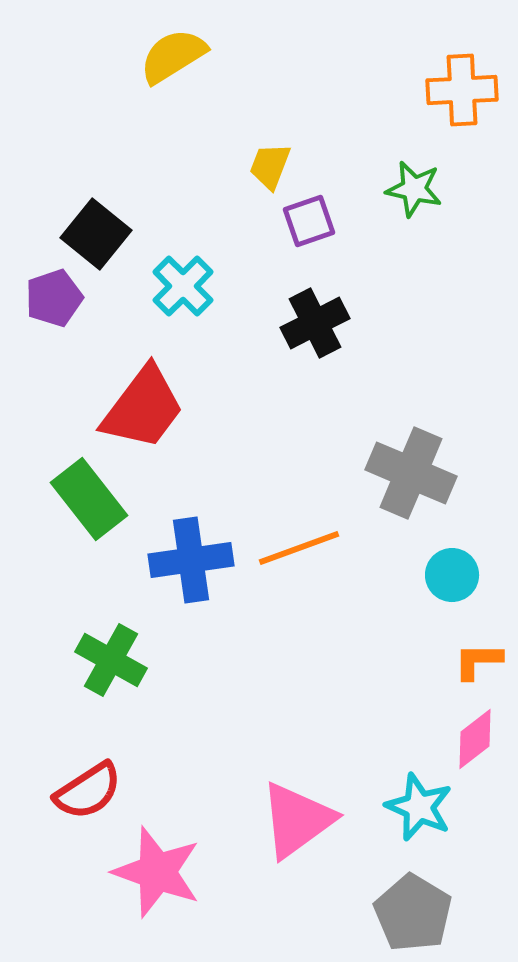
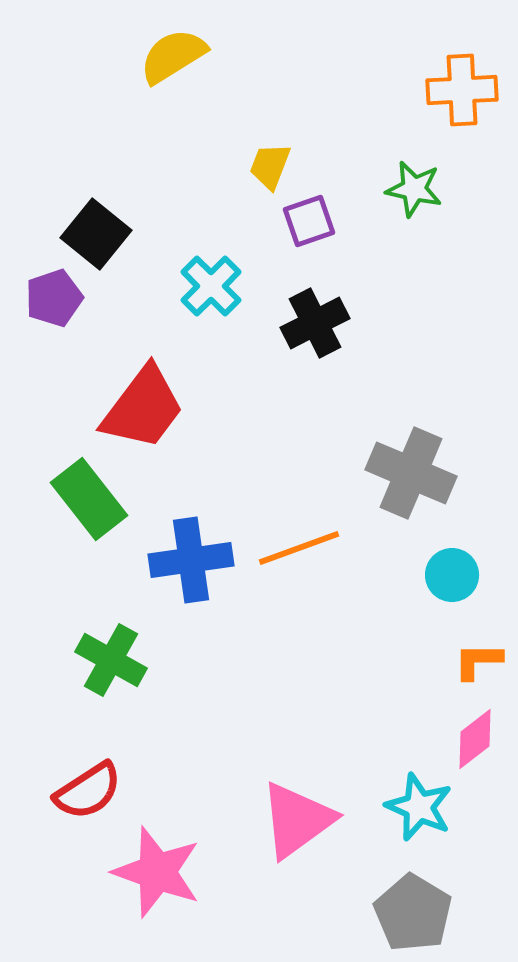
cyan cross: moved 28 px right
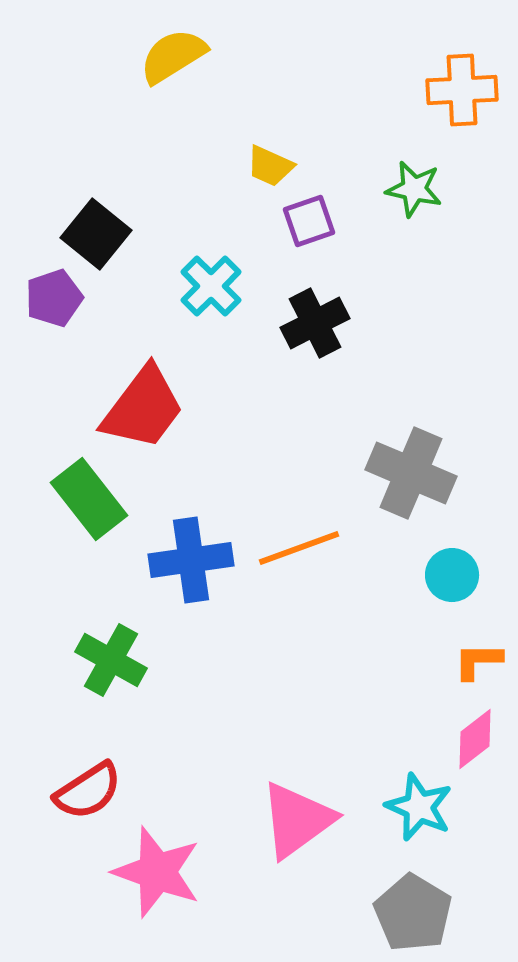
yellow trapezoid: rotated 87 degrees counterclockwise
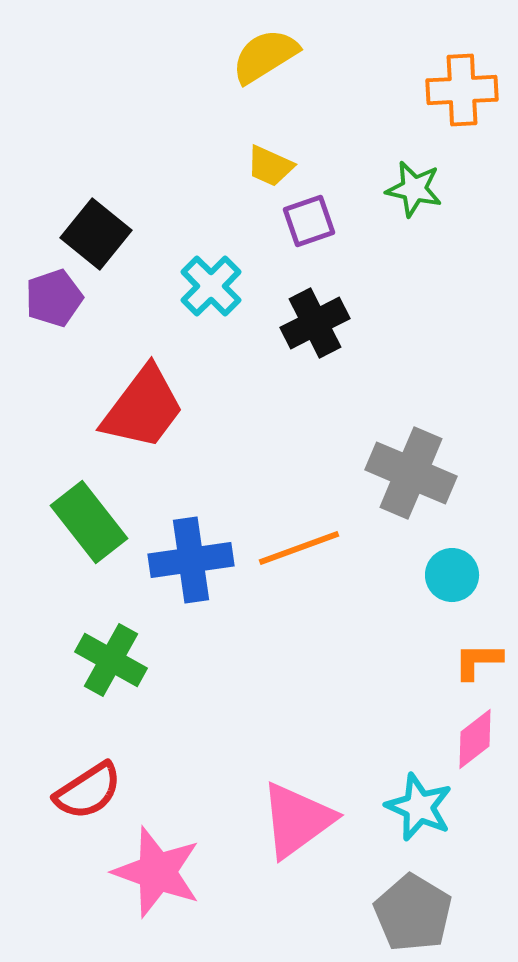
yellow semicircle: moved 92 px right
green rectangle: moved 23 px down
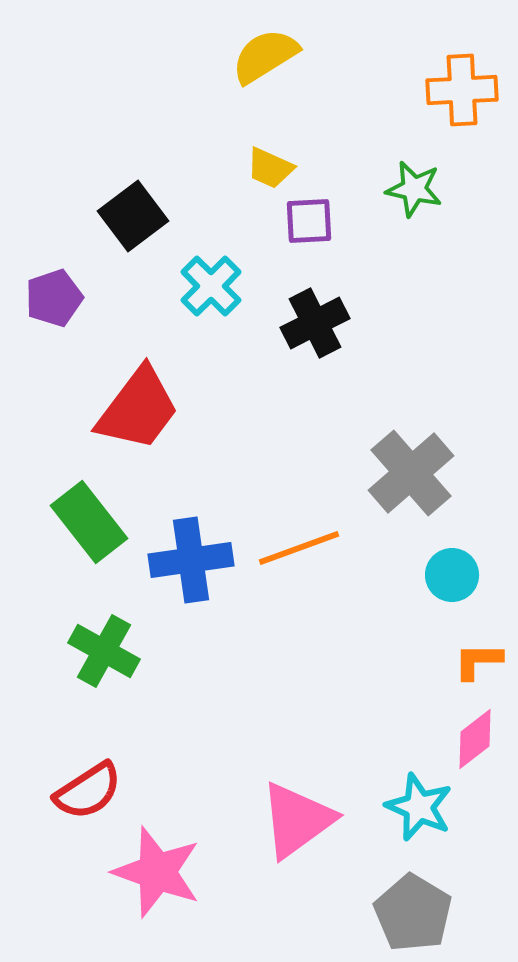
yellow trapezoid: moved 2 px down
purple square: rotated 16 degrees clockwise
black square: moved 37 px right, 18 px up; rotated 14 degrees clockwise
red trapezoid: moved 5 px left, 1 px down
gray cross: rotated 26 degrees clockwise
green cross: moved 7 px left, 9 px up
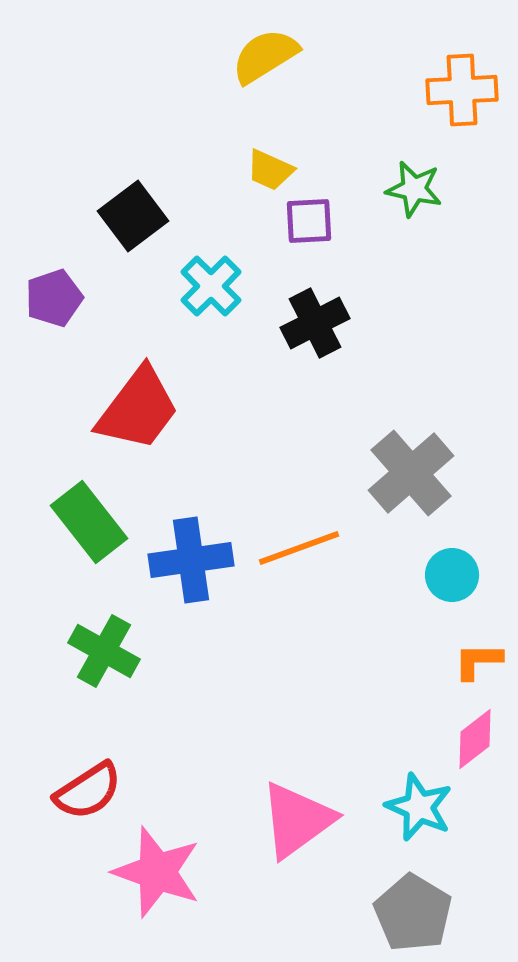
yellow trapezoid: moved 2 px down
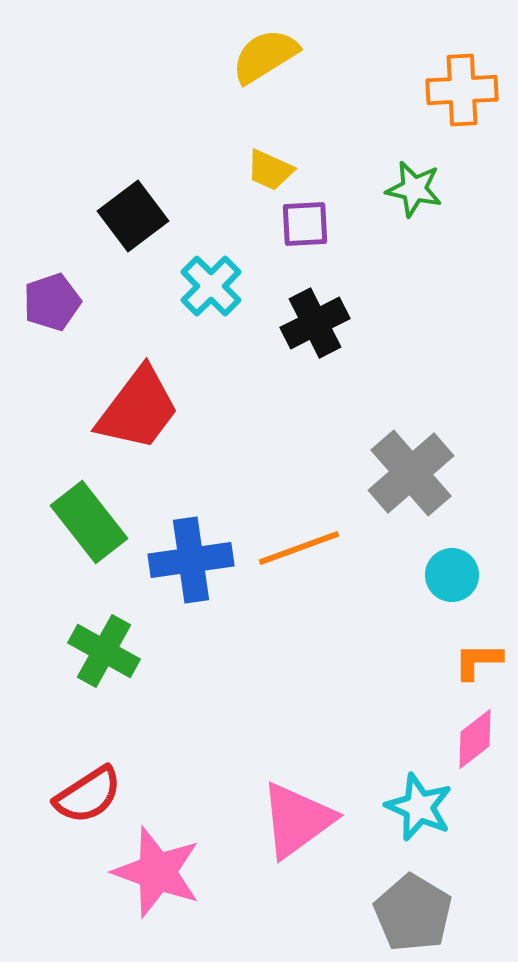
purple square: moved 4 px left, 3 px down
purple pentagon: moved 2 px left, 4 px down
red semicircle: moved 4 px down
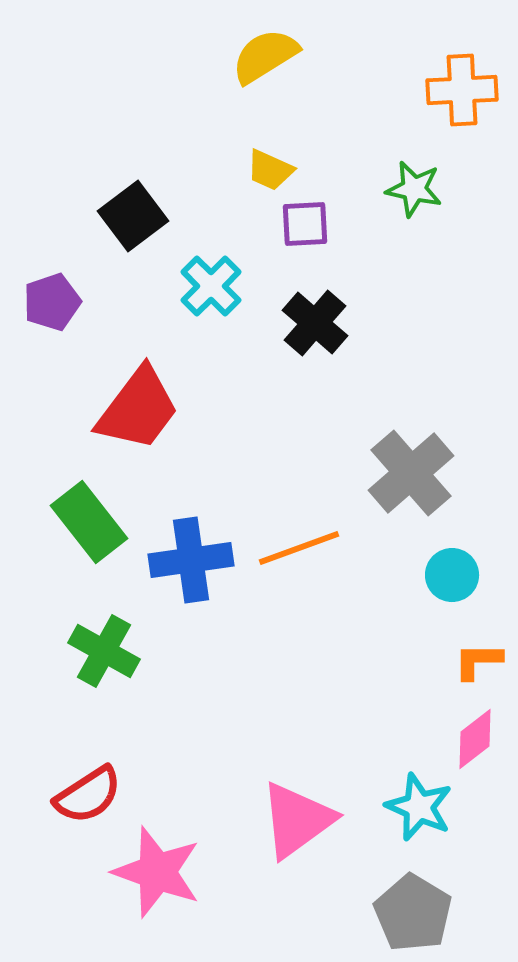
black cross: rotated 22 degrees counterclockwise
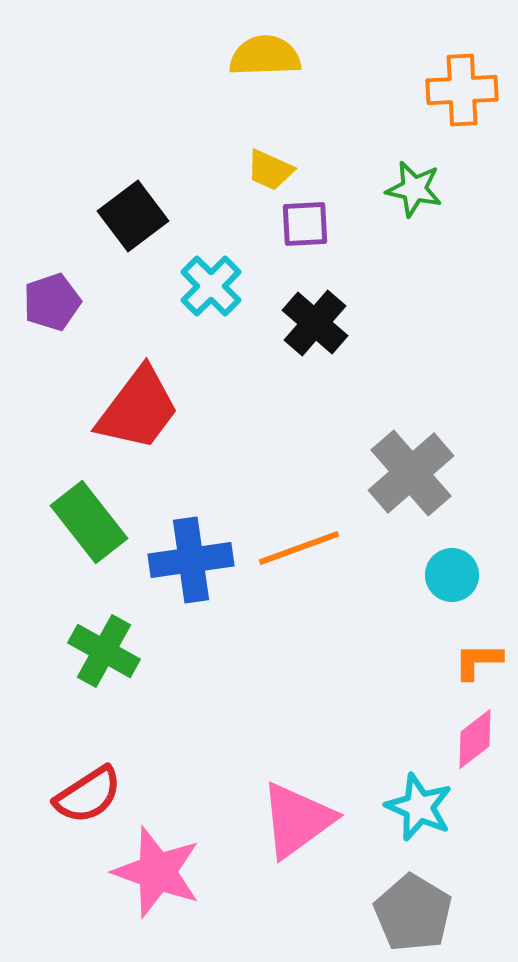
yellow semicircle: rotated 30 degrees clockwise
